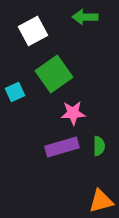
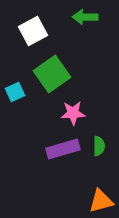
green square: moved 2 px left
purple rectangle: moved 1 px right, 2 px down
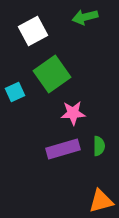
green arrow: rotated 15 degrees counterclockwise
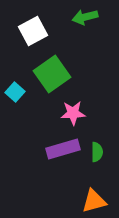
cyan square: rotated 24 degrees counterclockwise
green semicircle: moved 2 px left, 6 px down
orange triangle: moved 7 px left
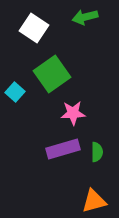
white square: moved 1 px right, 3 px up; rotated 28 degrees counterclockwise
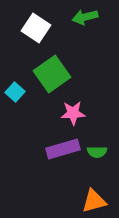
white square: moved 2 px right
green semicircle: rotated 90 degrees clockwise
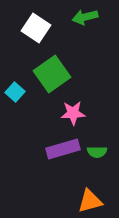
orange triangle: moved 4 px left
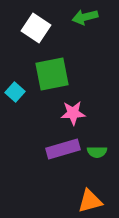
green square: rotated 24 degrees clockwise
